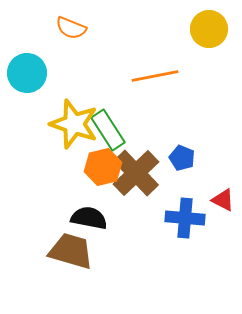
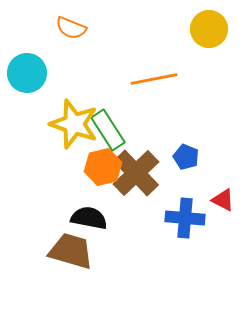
orange line: moved 1 px left, 3 px down
blue pentagon: moved 4 px right, 1 px up
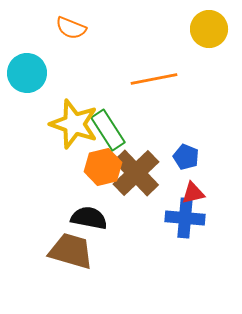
red triangle: moved 30 px left, 7 px up; rotated 40 degrees counterclockwise
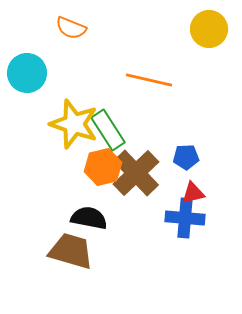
orange line: moved 5 px left, 1 px down; rotated 24 degrees clockwise
blue pentagon: rotated 25 degrees counterclockwise
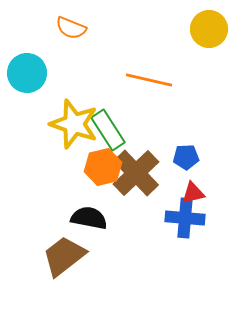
brown trapezoid: moved 7 px left, 5 px down; rotated 54 degrees counterclockwise
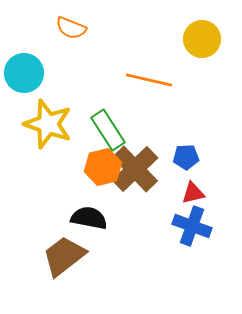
yellow circle: moved 7 px left, 10 px down
cyan circle: moved 3 px left
yellow star: moved 26 px left
brown cross: moved 1 px left, 4 px up
blue cross: moved 7 px right, 8 px down; rotated 15 degrees clockwise
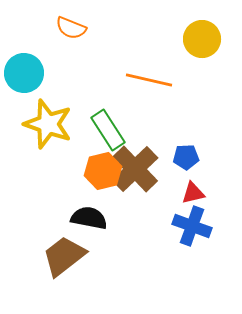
orange hexagon: moved 4 px down
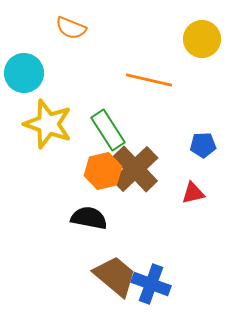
blue pentagon: moved 17 px right, 12 px up
blue cross: moved 41 px left, 58 px down
brown trapezoid: moved 51 px right, 20 px down; rotated 78 degrees clockwise
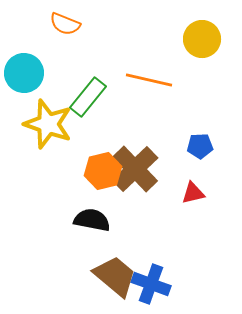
orange semicircle: moved 6 px left, 4 px up
green rectangle: moved 20 px left, 33 px up; rotated 72 degrees clockwise
blue pentagon: moved 3 px left, 1 px down
black semicircle: moved 3 px right, 2 px down
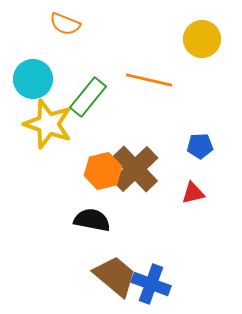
cyan circle: moved 9 px right, 6 px down
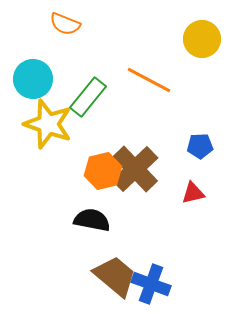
orange line: rotated 15 degrees clockwise
